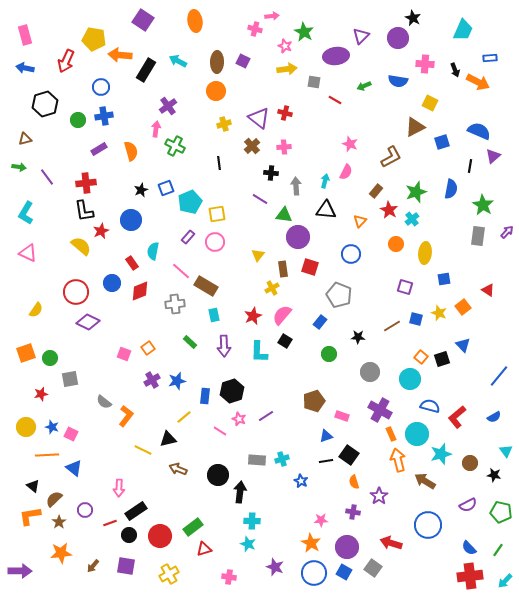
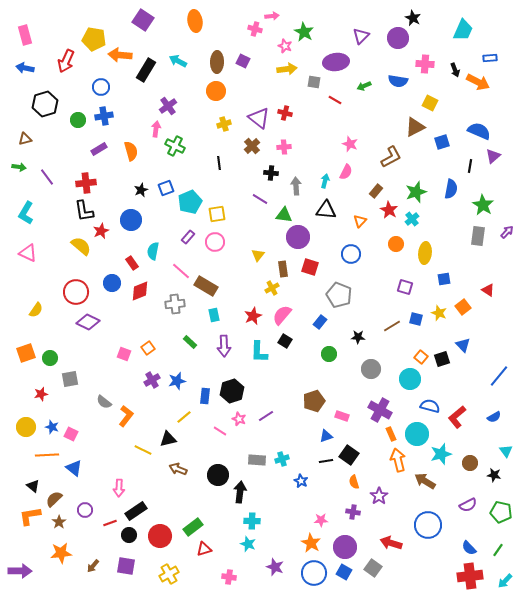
purple ellipse at (336, 56): moved 6 px down
gray circle at (370, 372): moved 1 px right, 3 px up
purple circle at (347, 547): moved 2 px left
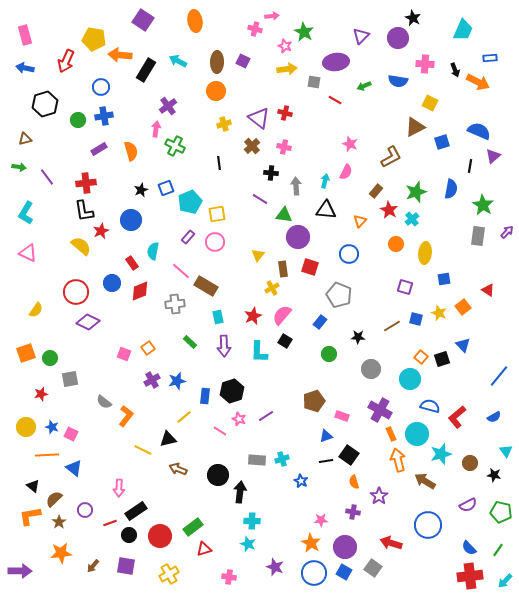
pink cross at (284, 147): rotated 16 degrees clockwise
blue circle at (351, 254): moved 2 px left
cyan rectangle at (214, 315): moved 4 px right, 2 px down
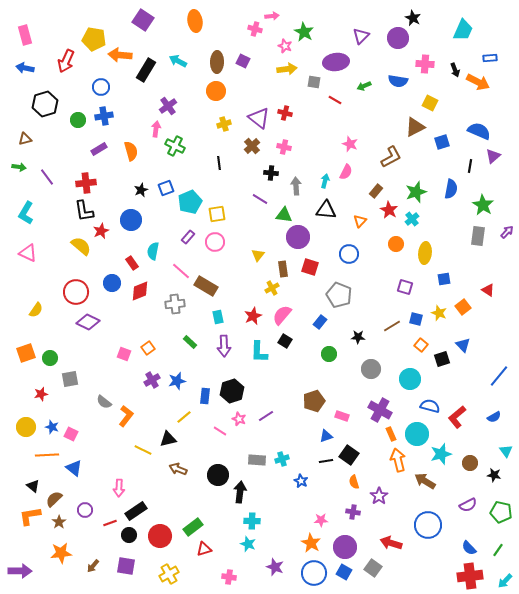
orange square at (421, 357): moved 12 px up
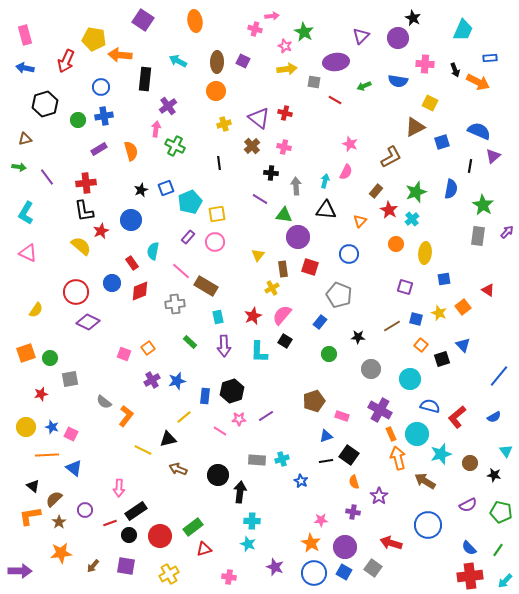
black rectangle at (146, 70): moved 1 px left, 9 px down; rotated 25 degrees counterclockwise
pink star at (239, 419): rotated 24 degrees counterclockwise
orange arrow at (398, 460): moved 2 px up
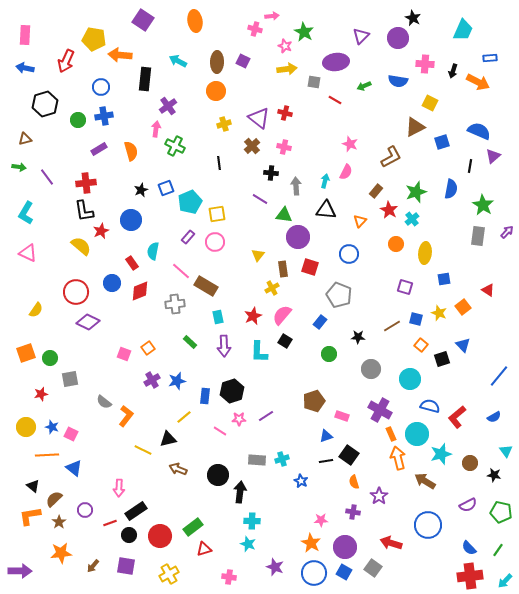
pink rectangle at (25, 35): rotated 18 degrees clockwise
black arrow at (455, 70): moved 2 px left, 1 px down; rotated 40 degrees clockwise
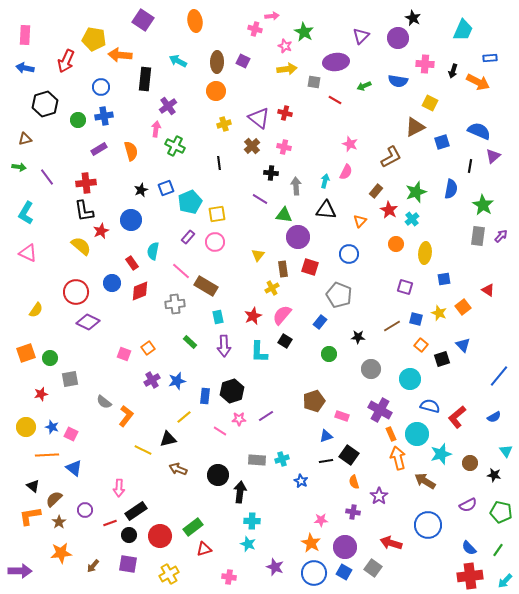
purple arrow at (507, 232): moved 6 px left, 4 px down
purple square at (126, 566): moved 2 px right, 2 px up
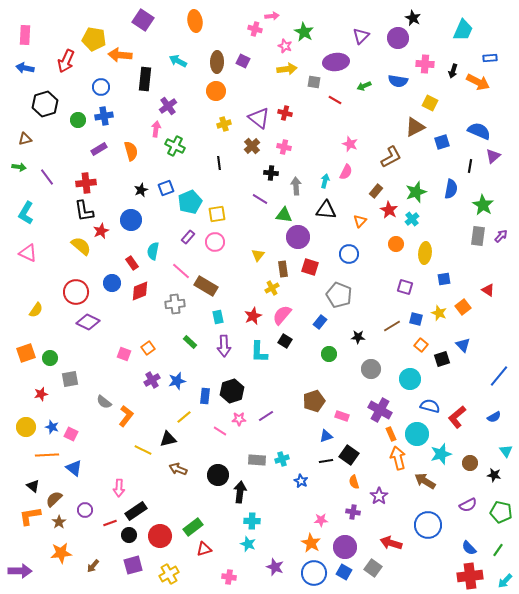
purple square at (128, 564): moved 5 px right, 1 px down; rotated 24 degrees counterclockwise
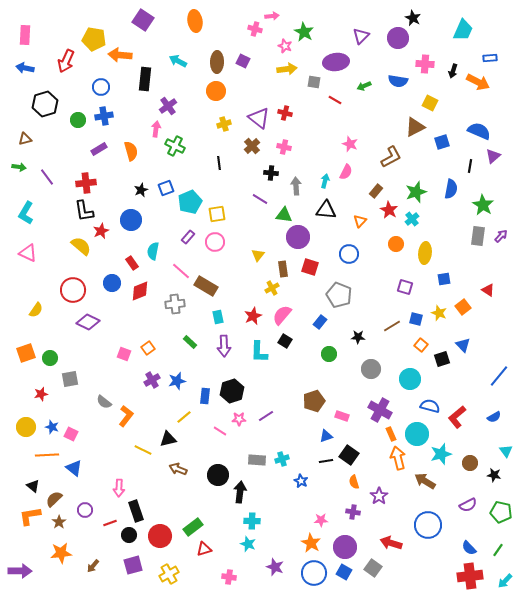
red circle at (76, 292): moved 3 px left, 2 px up
black rectangle at (136, 511): rotated 75 degrees counterclockwise
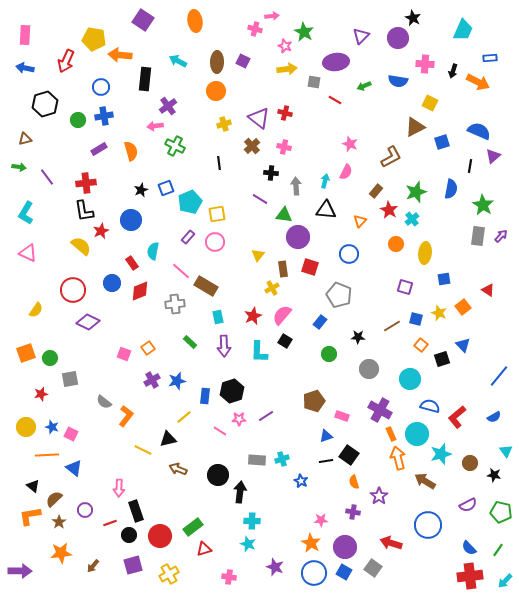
pink arrow at (156, 129): moved 1 px left, 3 px up; rotated 105 degrees counterclockwise
gray circle at (371, 369): moved 2 px left
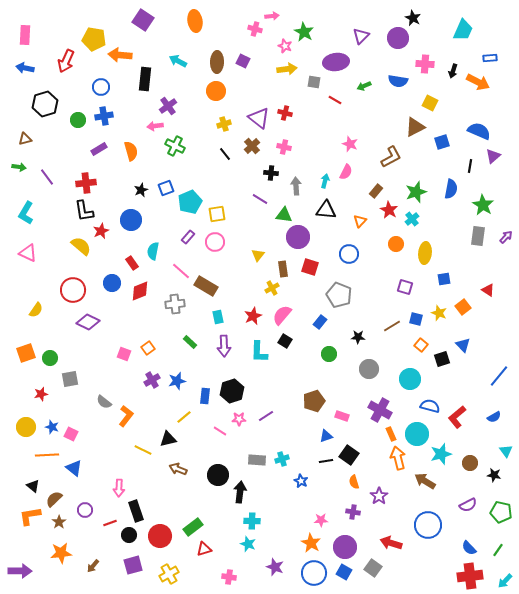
black line at (219, 163): moved 6 px right, 9 px up; rotated 32 degrees counterclockwise
purple arrow at (501, 236): moved 5 px right, 1 px down
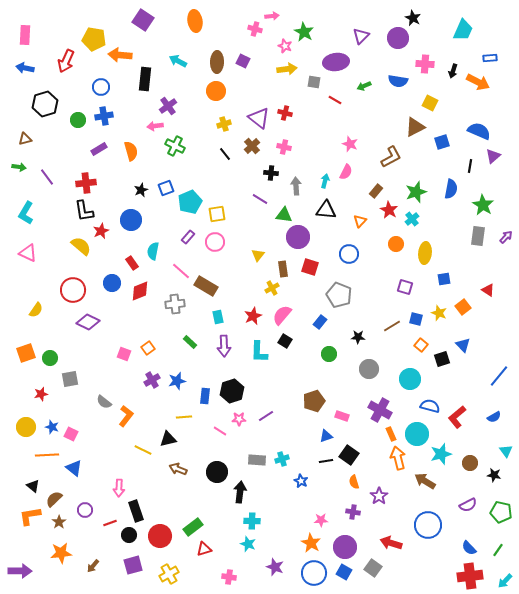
yellow line at (184, 417): rotated 35 degrees clockwise
black circle at (218, 475): moved 1 px left, 3 px up
